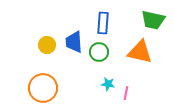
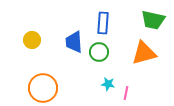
yellow circle: moved 15 px left, 5 px up
orange triangle: moved 4 px right, 1 px down; rotated 28 degrees counterclockwise
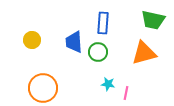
green circle: moved 1 px left
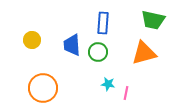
blue trapezoid: moved 2 px left, 3 px down
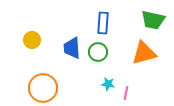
blue trapezoid: moved 3 px down
